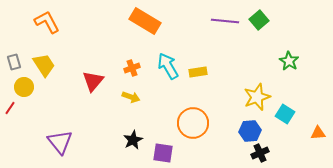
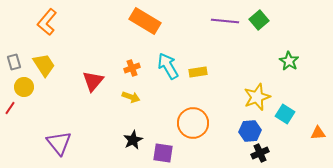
orange L-shape: rotated 112 degrees counterclockwise
purple triangle: moved 1 px left, 1 px down
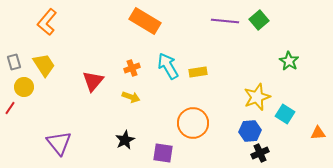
black star: moved 8 px left
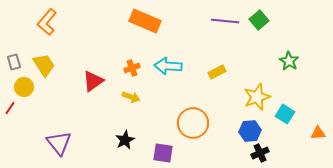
orange rectangle: rotated 8 degrees counterclockwise
cyan arrow: rotated 56 degrees counterclockwise
yellow rectangle: moved 19 px right; rotated 18 degrees counterclockwise
red triangle: rotated 15 degrees clockwise
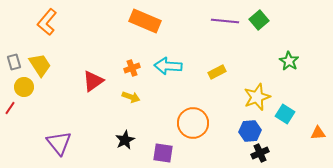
yellow trapezoid: moved 4 px left
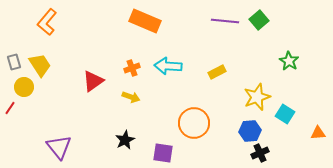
orange circle: moved 1 px right
purple triangle: moved 4 px down
